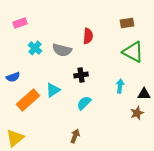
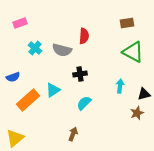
red semicircle: moved 4 px left
black cross: moved 1 px left, 1 px up
black triangle: rotated 16 degrees counterclockwise
brown arrow: moved 2 px left, 2 px up
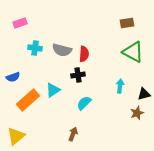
red semicircle: moved 18 px down
cyan cross: rotated 32 degrees counterclockwise
black cross: moved 2 px left, 1 px down
yellow triangle: moved 1 px right, 2 px up
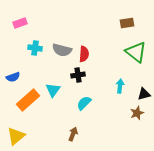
green triangle: moved 3 px right; rotated 10 degrees clockwise
cyan triangle: rotated 21 degrees counterclockwise
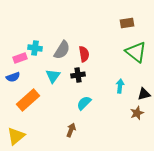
pink rectangle: moved 35 px down
gray semicircle: rotated 72 degrees counterclockwise
red semicircle: rotated 14 degrees counterclockwise
cyan triangle: moved 14 px up
brown arrow: moved 2 px left, 4 px up
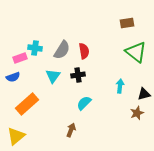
red semicircle: moved 3 px up
orange rectangle: moved 1 px left, 4 px down
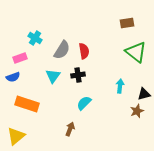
cyan cross: moved 10 px up; rotated 24 degrees clockwise
orange rectangle: rotated 60 degrees clockwise
brown star: moved 2 px up
brown arrow: moved 1 px left, 1 px up
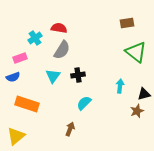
cyan cross: rotated 24 degrees clockwise
red semicircle: moved 25 px left, 23 px up; rotated 70 degrees counterclockwise
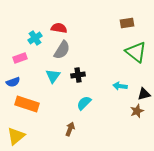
blue semicircle: moved 5 px down
cyan arrow: rotated 88 degrees counterclockwise
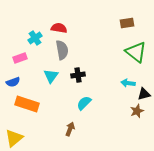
gray semicircle: rotated 42 degrees counterclockwise
cyan triangle: moved 2 px left
cyan arrow: moved 8 px right, 3 px up
yellow triangle: moved 2 px left, 2 px down
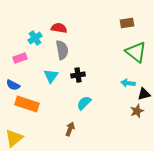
blue semicircle: moved 3 px down; rotated 48 degrees clockwise
